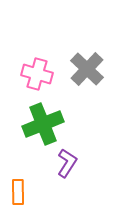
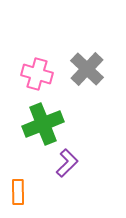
purple L-shape: rotated 12 degrees clockwise
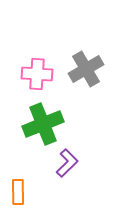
gray cross: moved 1 px left; rotated 16 degrees clockwise
pink cross: rotated 12 degrees counterclockwise
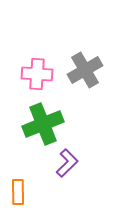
gray cross: moved 1 px left, 1 px down
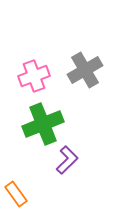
pink cross: moved 3 px left, 2 px down; rotated 24 degrees counterclockwise
purple L-shape: moved 3 px up
orange rectangle: moved 2 px left, 2 px down; rotated 35 degrees counterclockwise
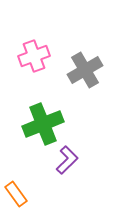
pink cross: moved 20 px up
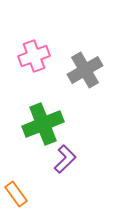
purple L-shape: moved 2 px left, 1 px up
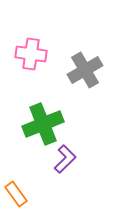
pink cross: moved 3 px left, 2 px up; rotated 28 degrees clockwise
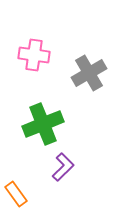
pink cross: moved 3 px right, 1 px down
gray cross: moved 4 px right, 3 px down
purple L-shape: moved 2 px left, 8 px down
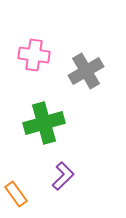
gray cross: moved 3 px left, 2 px up
green cross: moved 1 px right, 1 px up; rotated 6 degrees clockwise
purple L-shape: moved 9 px down
